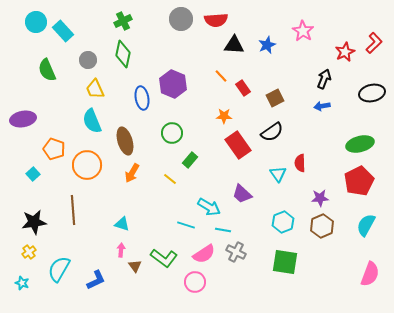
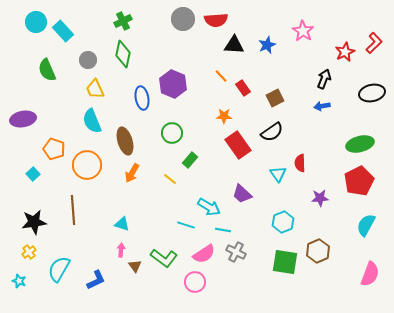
gray circle at (181, 19): moved 2 px right
brown hexagon at (322, 226): moved 4 px left, 25 px down
cyan star at (22, 283): moved 3 px left, 2 px up
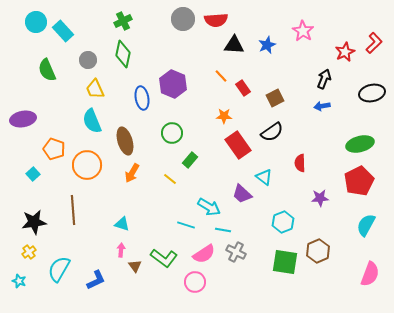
cyan triangle at (278, 174): moved 14 px left, 3 px down; rotated 18 degrees counterclockwise
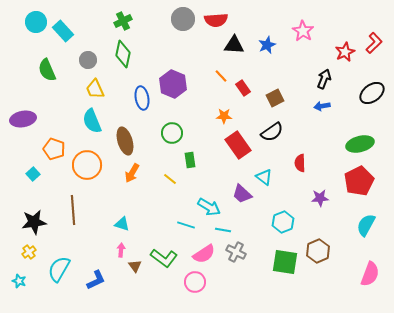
black ellipse at (372, 93): rotated 25 degrees counterclockwise
green rectangle at (190, 160): rotated 49 degrees counterclockwise
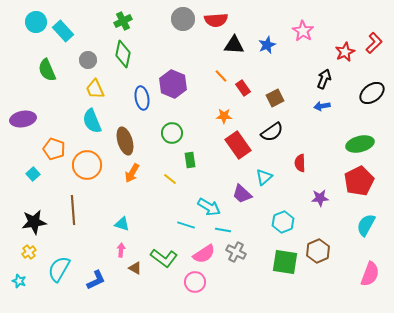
cyan triangle at (264, 177): rotated 42 degrees clockwise
brown triangle at (135, 266): moved 2 px down; rotated 24 degrees counterclockwise
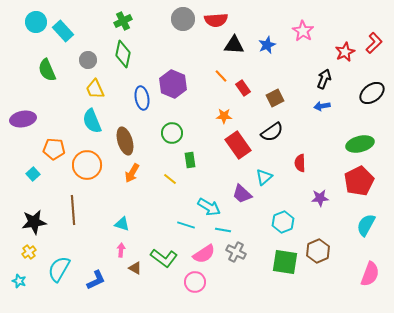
orange pentagon at (54, 149): rotated 15 degrees counterclockwise
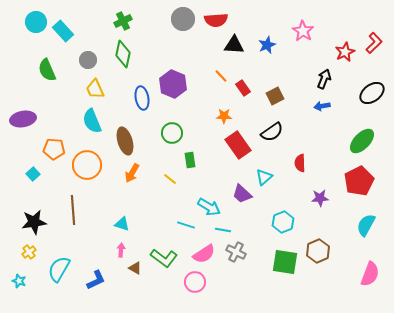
brown square at (275, 98): moved 2 px up
green ellipse at (360, 144): moved 2 px right, 3 px up; rotated 32 degrees counterclockwise
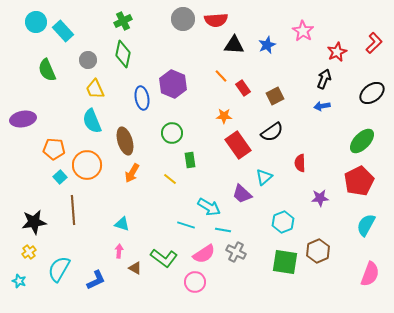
red star at (345, 52): moved 8 px left
cyan square at (33, 174): moved 27 px right, 3 px down
pink arrow at (121, 250): moved 2 px left, 1 px down
